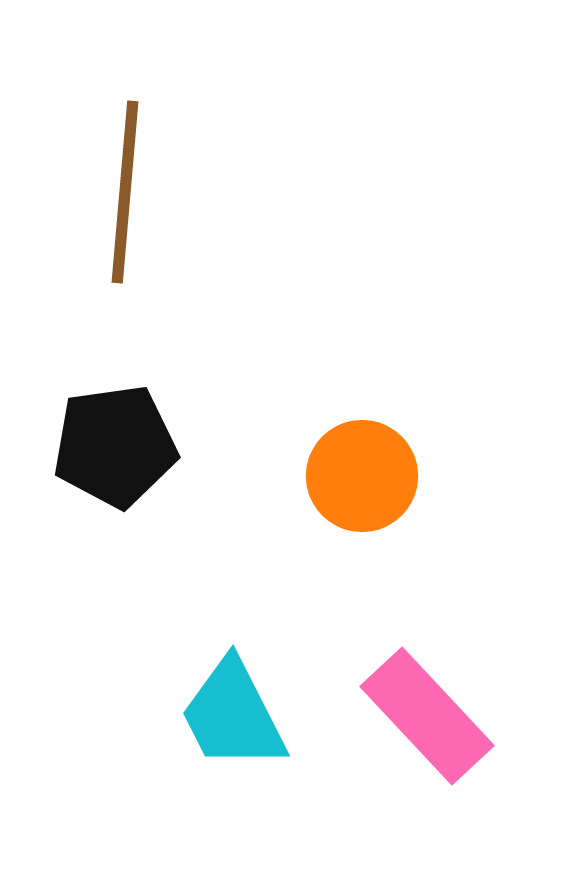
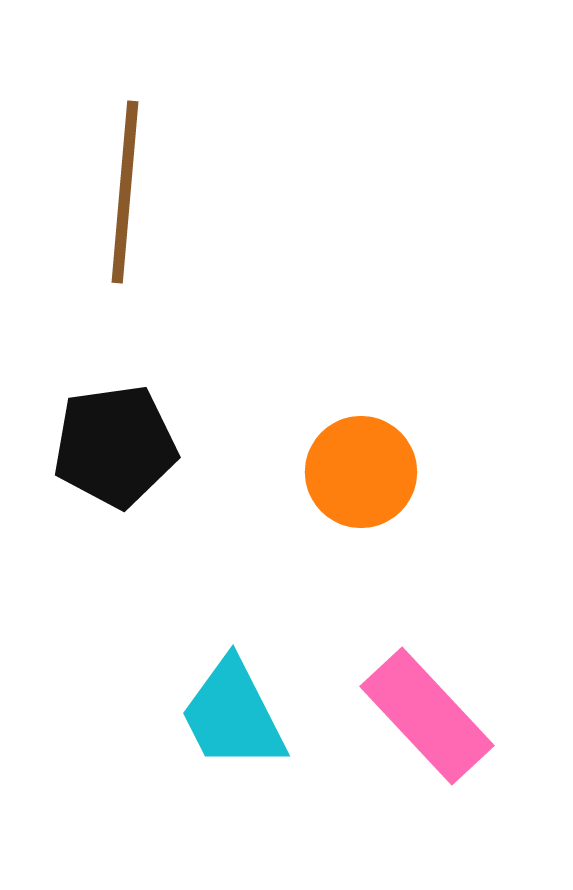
orange circle: moved 1 px left, 4 px up
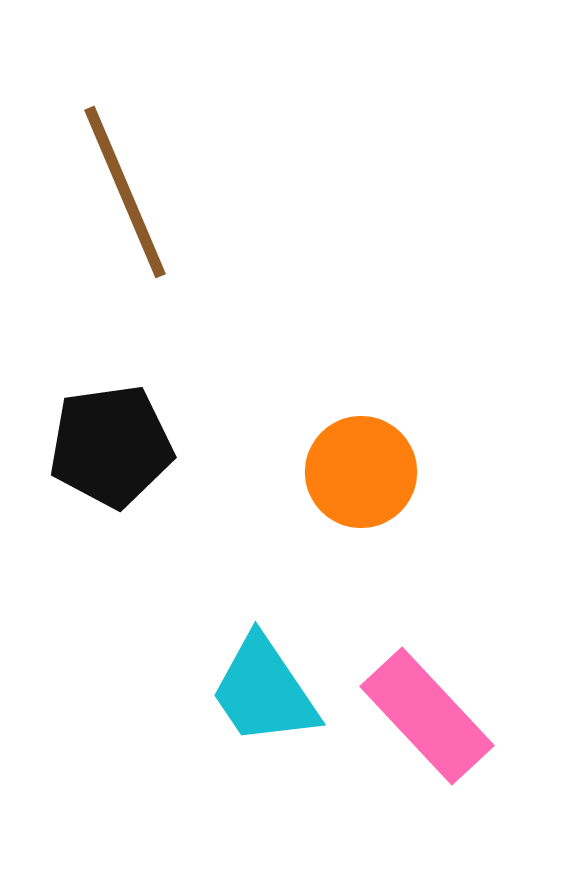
brown line: rotated 28 degrees counterclockwise
black pentagon: moved 4 px left
cyan trapezoid: moved 31 px right, 24 px up; rotated 7 degrees counterclockwise
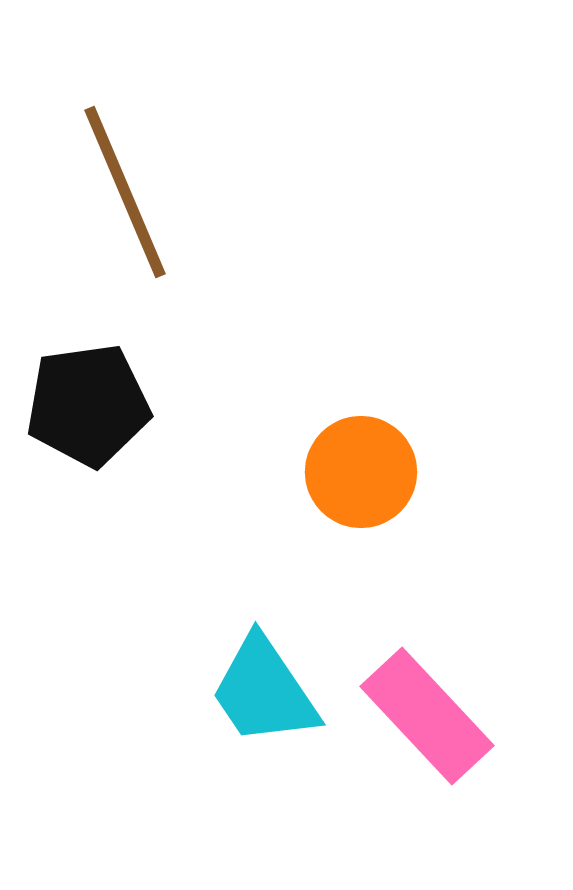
black pentagon: moved 23 px left, 41 px up
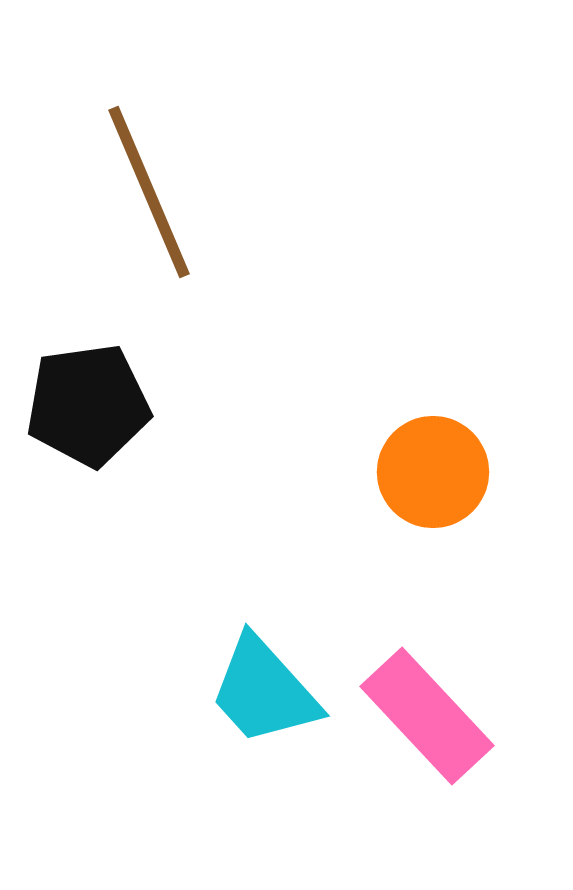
brown line: moved 24 px right
orange circle: moved 72 px right
cyan trapezoid: rotated 8 degrees counterclockwise
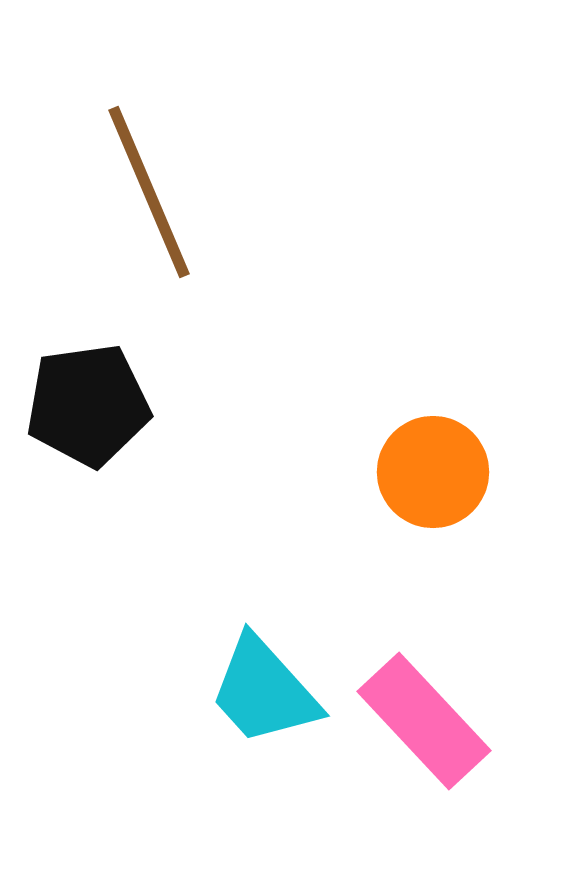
pink rectangle: moved 3 px left, 5 px down
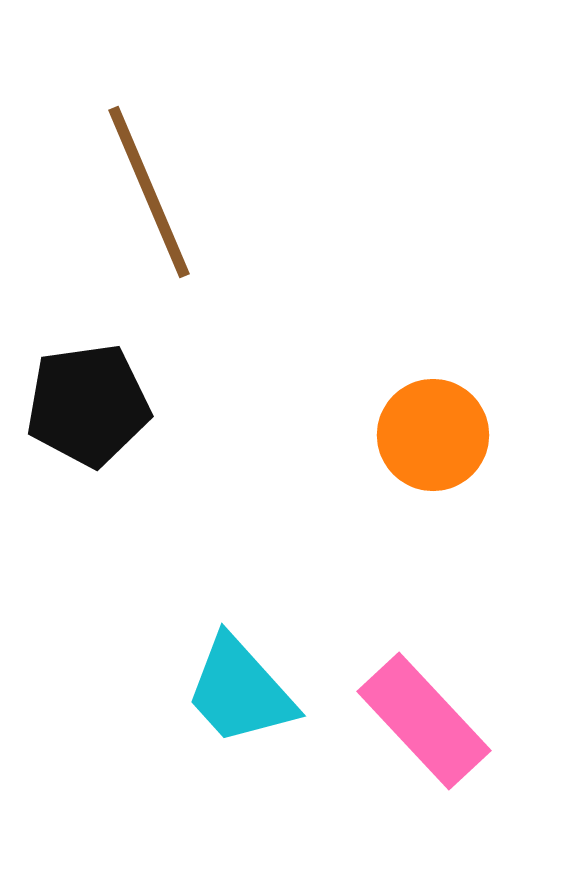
orange circle: moved 37 px up
cyan trapezoid: moved 24 px left
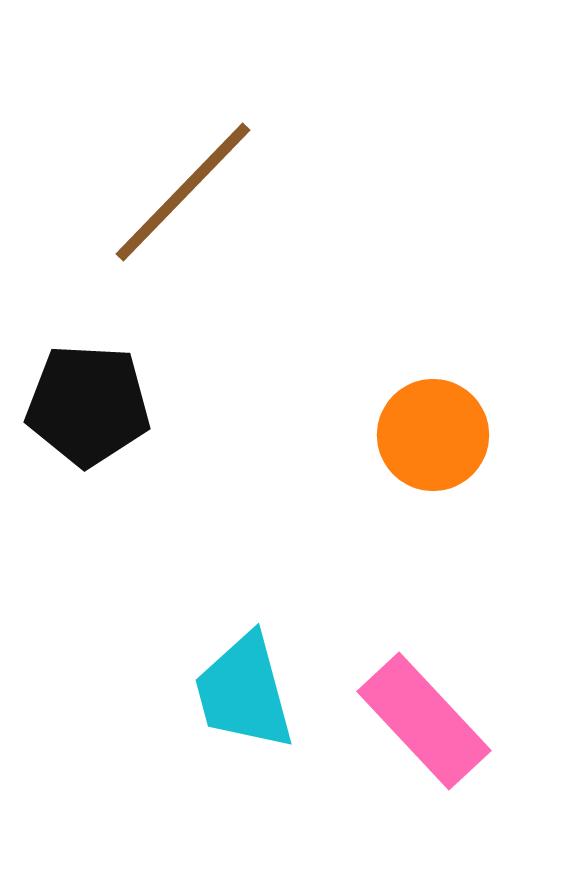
brown line: moved 34 px right; rotated 67 degrees clockwise
black pentagon: rotated 11 degrees clockwise
cyan trapezoid: moved 4 px right, 1 px down; rotated 27 degrees clockwise
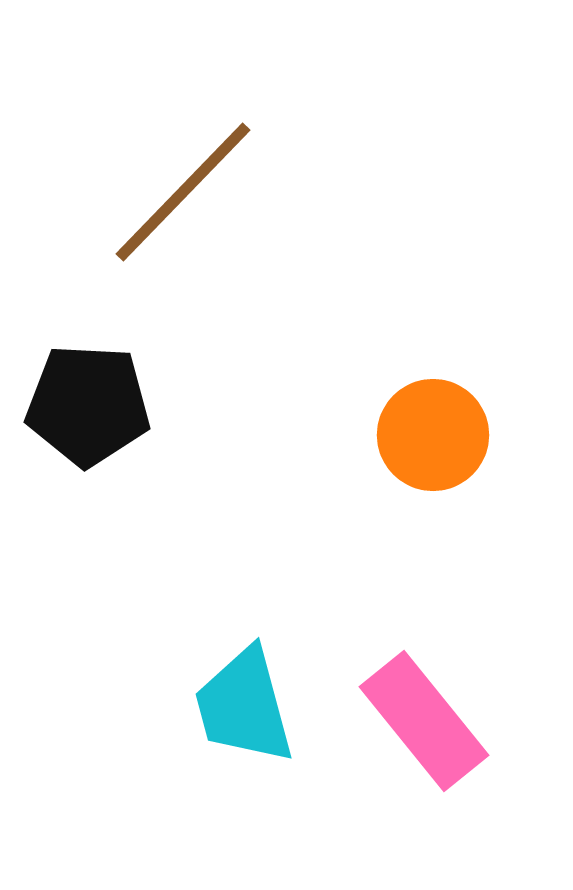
cyan trapezoid: moved 14 px down
pink rectangle: rotated 4 degrees clockwise
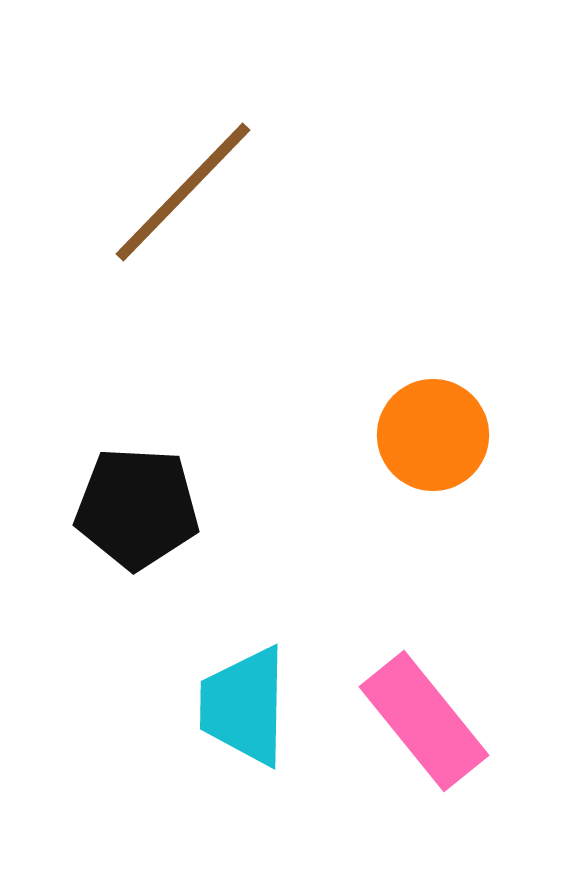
black pentagon: moved 49 px right, 103 px down
cyan trapezoid: rotated 16 degrees clockwise
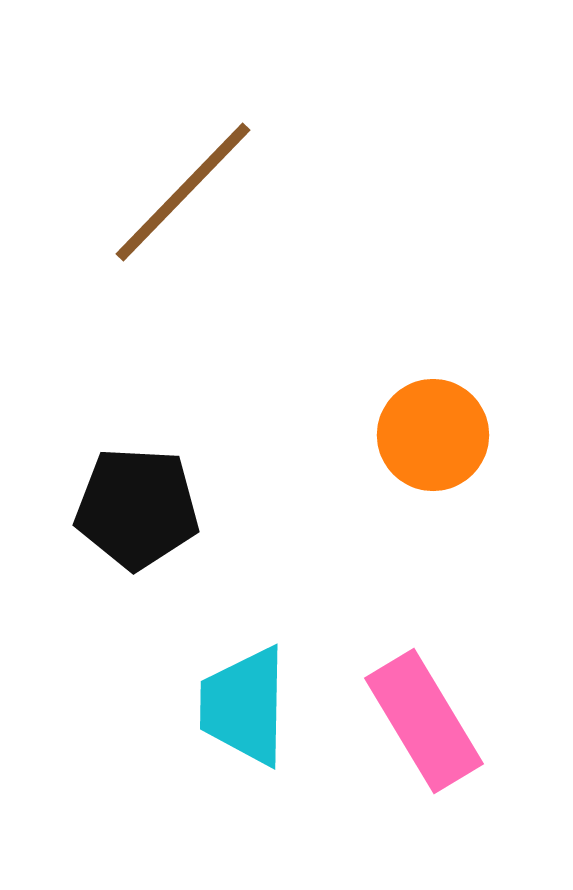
pink rectangle: rotated 8 degrees clockwise
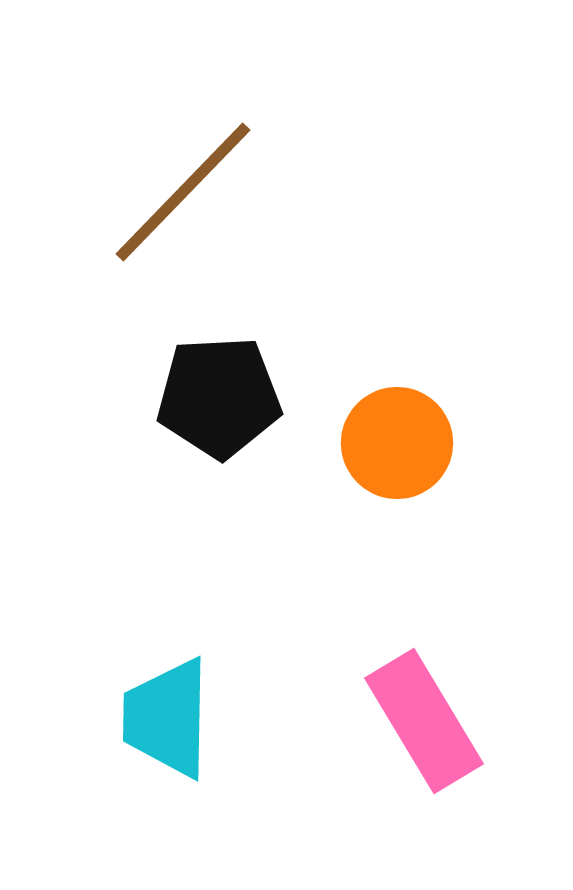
orange circle: moved 36 px left, 8 px down
black pentagon: moved 82 px right, 111 px up; rotated 6 degrees counterclockwise
cyan trapezoid: moved 77 px left, 12 px down
